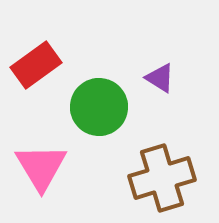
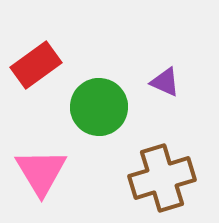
purple triangle: moved 5 px right, 4 px down; rotated 8 degrees counterclockwise
pink triangle: moved 5 px down
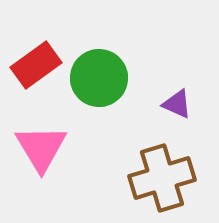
purple triangle: moved 12 px right, 22 px down
green circle: moved 29 px up
pink triangle: moved 24 px up
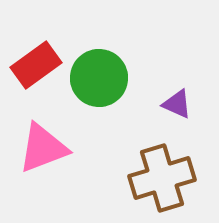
pink triangle: moved 2 px right; rotated 40 degrees clockwise
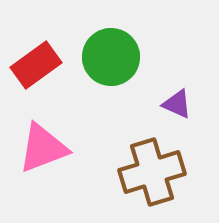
green circle: moved 12 px right, 21 px up
brown cross: moved 10 px left, 6 px up
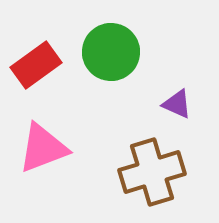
green circle: moved 5 px up
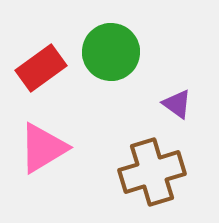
red rectangle: moved 5 px right, 3 px down
purple triangle: rotated 12 degrees clockwise
pink triangle: rotated 10 degrees counterclockwise
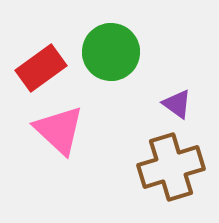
pink triangle: moved 16 px right, 18 px up; rotated 46 degrees counterclockwise
brown cross: moved 19 px right, 5 px up
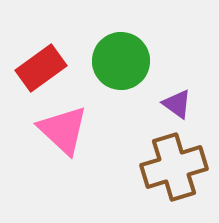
green circle: moved 10 px right, 9 px down
pink triangle: moved 4 px right
brown cross: moved 3 px right
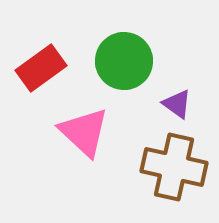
green circle: moved 3 px right
pink triangle: moved 21 px right, 2 px down
brown cross: rotated 30 degrees clockwise
